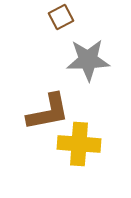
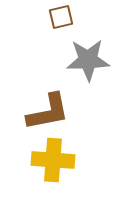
brown square: rotated 15 degrees clockwise
yellow cross: moved 26 px left, 16 px down
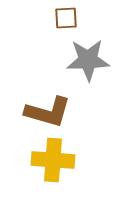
brown square: moved 5 px right, 1 px down; rotated 10 degrees clockwise
brown L-shape: rotated 27 degrees clockwise
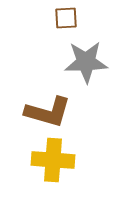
gray star: moved 2 px left, 2 px down
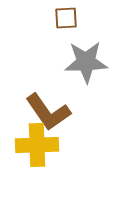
brown L-shape: rotated 39 degrees clockwise
yellow cross: moved 16 px left, 15 px up; rotated 6 degrees counterclockwise
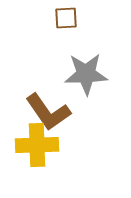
gray star: moved 12 px down
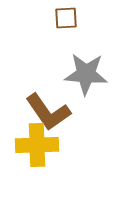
gray star: rotated 6 degrees clockwise
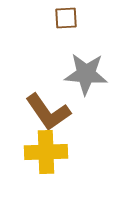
yellow cross: moved 9 px right, 7 px down
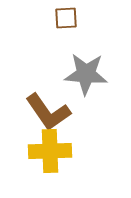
yellow cross: moved 4 px right, 1 px up
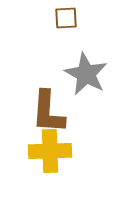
gray star: rotated 24 degrees clockwise
brown L-shape: rotated 39 degrees clockwise
